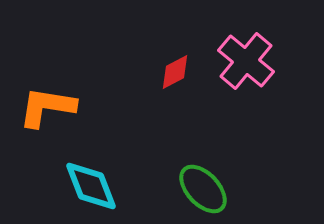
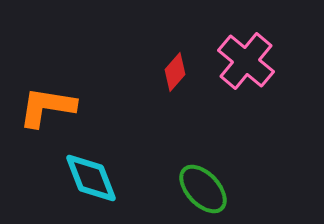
red diamond: rotated 21 degrees counterclockwise
cyan diamond: moved 8 px up
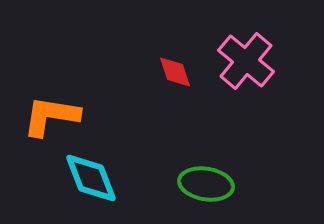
red diamond: rotated 60 degrees counterclockwise
orange L-shape: moved 4 px right, 9 px down
green ellipse: moved 3 px right, 5 px up; rotated 38 degrees counterclockwise
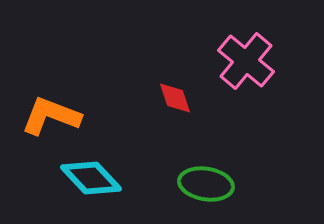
red diamond: moved 26 px down
orange L-shape: rotated 12 degrees clockwise
cyan diamond: rotated 22 degrees counterclockwise
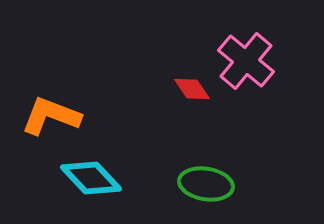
red diamond: moved 17 px right, 9 px up; rotated 15 degrees counterclockwise
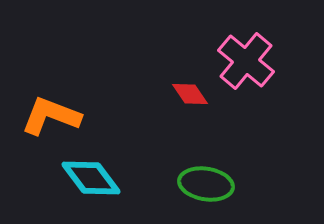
red diamond: moved 2 px left, 5 px down
cyan diamond: rotated 6 degrees clockwise
